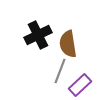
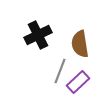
brown semicircle: moved 12 px right
purple rectangle: moved 2 px left, 3 px up
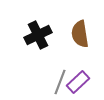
brown semicircle: moved 10 px up
gray line: moved 11 px down
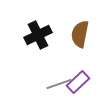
brown semicircle: rotated 20 degrees clockwise
gray line: moved 1 px left, 2 px down; rotated 50 degrees clockwise
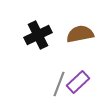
brown semicircle: rotated 68 degrees clockwise
gray line: rotated 50 degrees counterclockwise
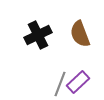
brown semicircle: rotated 100 degrees counterclockwise
gray line: moved 1 px right
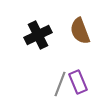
brown semicircle: moved 3 px up
purple rectangle: rotated 70 degrees counterclockwise
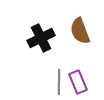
black cross: moved 3 px right, 3 px down
gray line: moved 1 px left, 2 px up; rotated 20 degrees counterclockwise
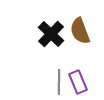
black cross: moved 10 px right, 4 px up; rotated 20 degrees counterclockwise
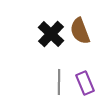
purple rectangle: moved 7 px right, 1 px down
